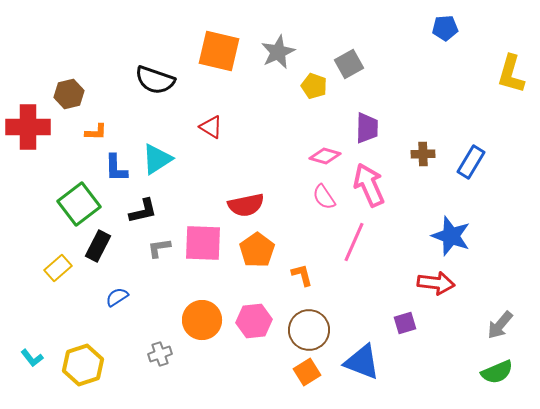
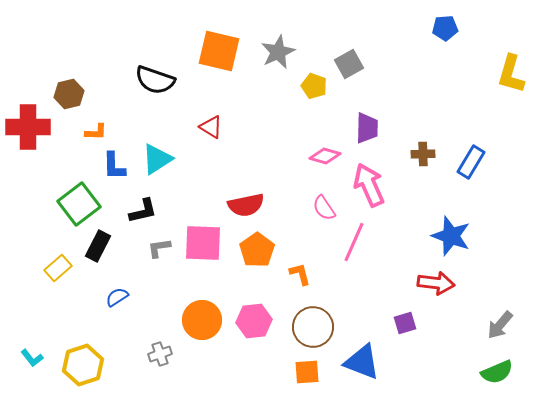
blue L-shape at (116, 168): moved 2 px left, 2 px up
pink semicircle at (324, 197): moved 11 px down
orange L-shape at (302, 275): moved 2 px left, 1 px up
brown circle at (309, 330): moved 4 px right, 3 px up
orange square at (307, 372): rotated 28 degrees clockwise
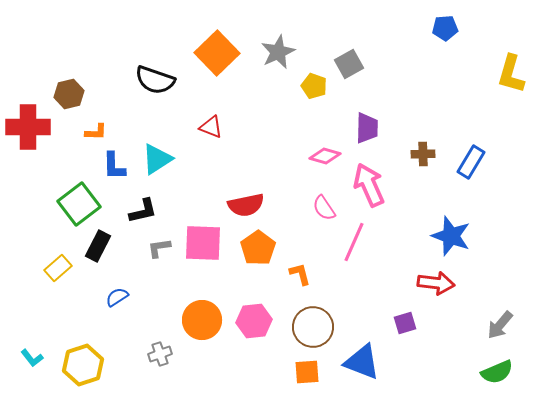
orange square at (219, 51): moved 2 px left, 2 px down; rotated 33 degrees clockwise
red triangle at (211, 127): rotated 10 degrees counterclockwise
orange pentagon at (257, 250): moved 1 px right, 2 px up
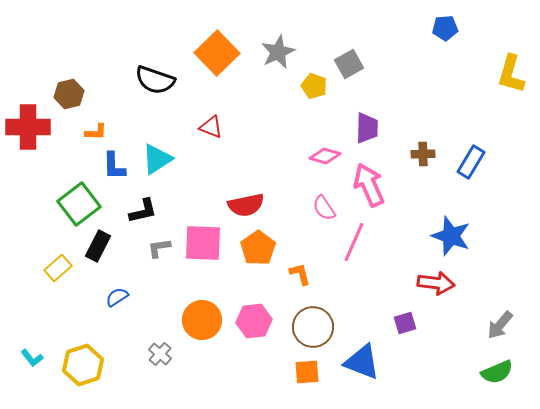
gray cross at (160, 354): rotated 30 degrees counterclockwise
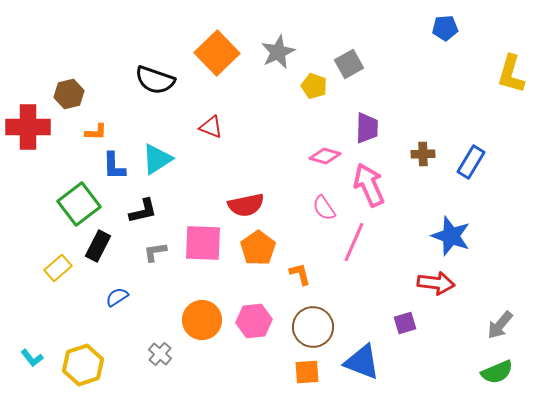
gray L-shape at (159, 248): moved 4 px left, 4 px down
